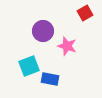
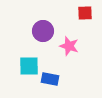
red square: rotated 28 degrees clockwise
pink star: moved 2 px right
cyan square: rotated 20 degrees clockwise
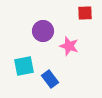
cyan square: moved 5 px left; rotated 10 degrees counterclockwise
blue rectangle: rotated 42 degrees clockwise
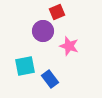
red square: moved 28 px left, 1 px up; rotated 21 degrees counterclockwise
cyan square: moved 1 px right
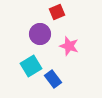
purple circle: moved 3 px left, 3 px down
cyan square: moved 6 px right; rotated 20 degrees counterclockwise
blue rectangle: moved 3 px right
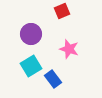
red square: moved 5 px right, 1 px up
purple circle: moved 9 px left
pink star: moved 3 px down
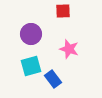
red square: moved 1 px right; rotated 21 degrees clockwise
cyan square: rotated 15 degrees clockwise
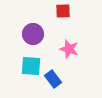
purple circle: moved 2 px right
cyan square: rotated 20 degrees clockwise
